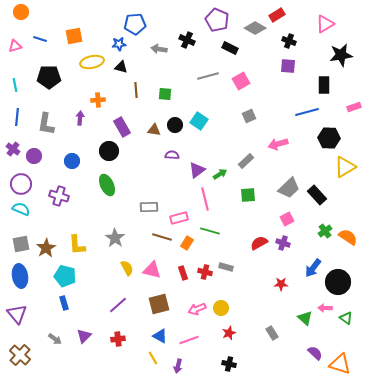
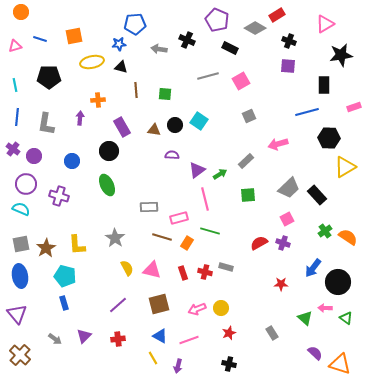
purple circle at (21, 184): moved 5 px right
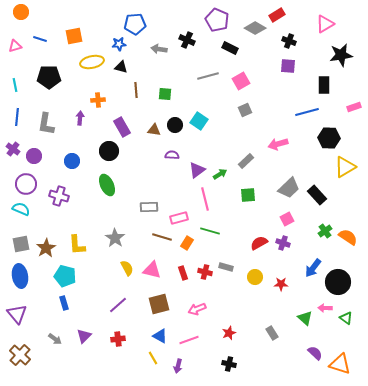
gray square at (249, 116): moved 4 px left, 6 px up
yellow circle at (221, 308): moved 34 px right, 31 px up
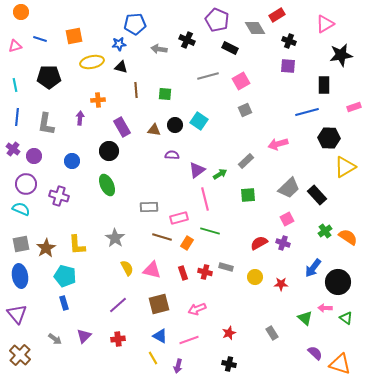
gray diamond at (255, 28): rotated 30 degrees clockwise
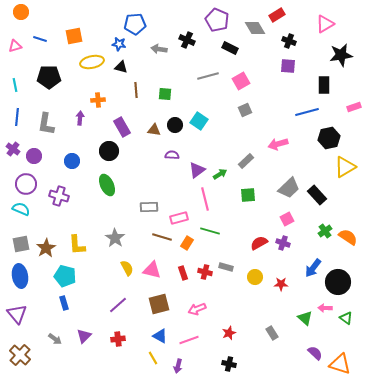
blue star at (119, 44): rotated 16 degrees clockwise
black hexagon at (329, 138): rotated 15 degrees counterclockwise
